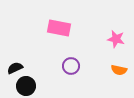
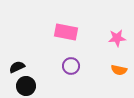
pink rectangle: moved 7 px right, 4 px down
pink star: moved 1 px right, 1 px up; rotated 18 degrees counterclockwise
black semicircle: moved 2 px right, 1 px up
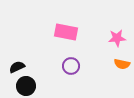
orange semicircle: moved 3 px right, 6 px up
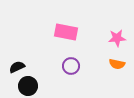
orange semicircle: moved 5 px left
black circle: moved 2 px right
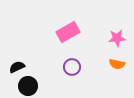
pink rectangle: moved 2 px right; rotated 40 degrees counterclockwise
purple circle: moved 1 px right, 1 px down
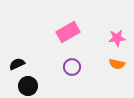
black semicircle: moved 3 px up
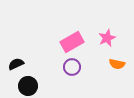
pink rectangle: moved 4 px right, 10 px down
pink star: moved 10 px left; rotated 18 degrees counterclockwise
black semicircle: moved 1 px left
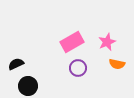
pink star: moved 4 px down
purple circle: moved 6 px right, 1 px down
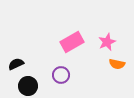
purple circle: moved 17 px left, 7 px down
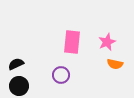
pink rectangle: rotated 55 degrees counterclockwise
orange semicircle: moved 2 px left
black circle: moved 9 px left
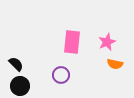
black semicircle: rotated 70 degrees clockwise
black circle: moved 1 px right
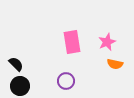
pink rectangle: rotated 15 degrees counterclockwise
purple circle: moved 5 px right, 6 px down
